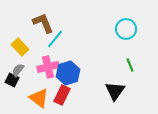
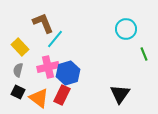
green line: moved 14 px right, 11 px up
gray semicircle: rotated 24 degrees counterclockwise
black square: moved 6 px right, 12 px down
black triangle: moved 5 px right, 3 px down
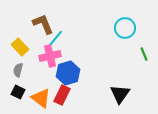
brown L-shape: moved 1 px down
cyan circle: moved 1 px left, 1 px up
pink cross: moved 2 px right, 11 px up
orange triangle: moved 2 px right
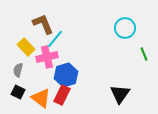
yellow rectangle: moved 6 px right
pink cross: moved 3 px left, 1 px down
blue hexagon: moved 2 px left, 2 px down
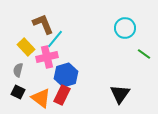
green line: rotated 32 degrees counterclockwise
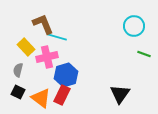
cyan circle: moved 9 px right, 2 px up
cyan line: moved 2 px right, 2 px up; rotated 66 degrees clockwise
green line: rotated 16 degrees counterclockwise
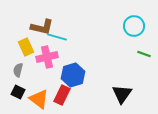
brown L-shape: moved 1 px left, 3 px down; rotated 125 degrees clockwise
yellow rectangle: rotated 18 degrees clockwise
blue hexagon: moved 7 px right
black triangle: moved 2 px right
orange triangle: moved 2 px left, 1 px down
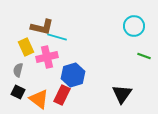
green line: moved 2 px down
